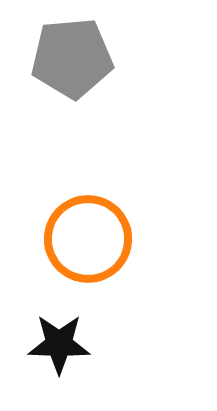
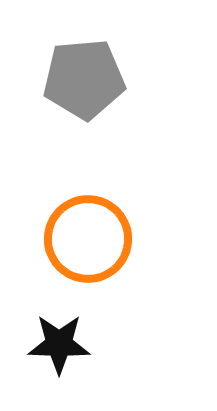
gray pentagon: moved 12 px right, 21 px down
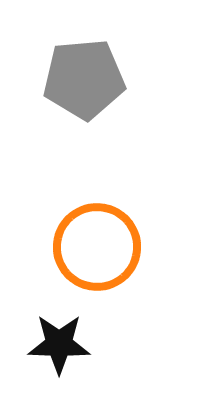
orange circle: moved 9 px right, 8 px down
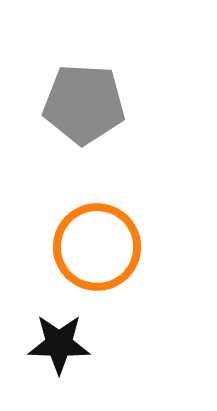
gray pentagon: moved 25 px down; rotated 8 degrees clockwise
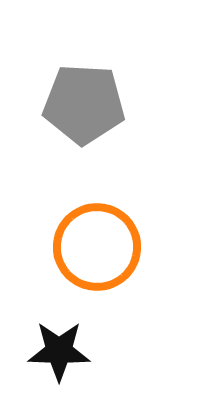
black star: moved 7 px down
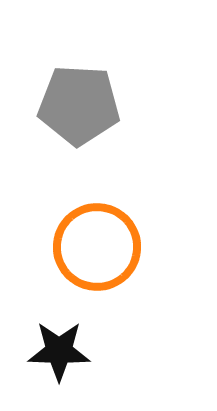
gray pentagon: moved 5 px left, 1 px down
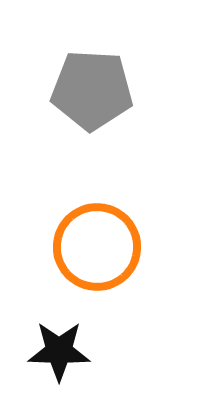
gray pentagon: moved 13 px right, 15 px up
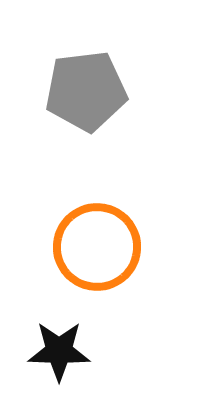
gray pentagon: moved 6 px left, 1 px down; rotated 10 degrees counterclockwise
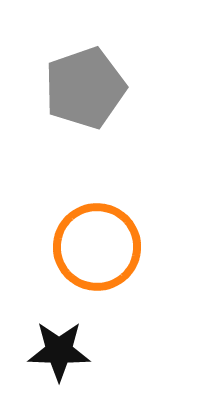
gray pentagon: moved 1 px left, 3 px up; rotated 12 degrees counterclockwise
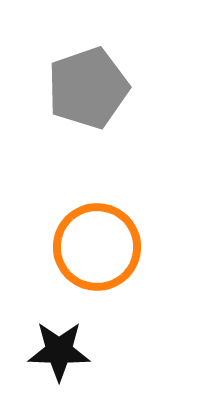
gray pentagon: moved 3 px right
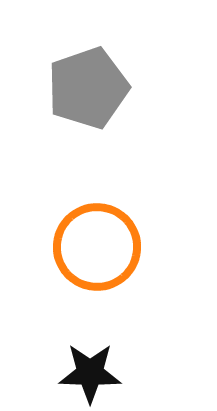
black star: moved 31 px right, 22 px down
